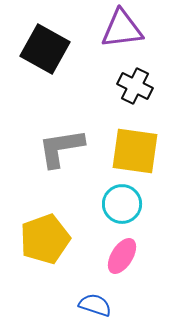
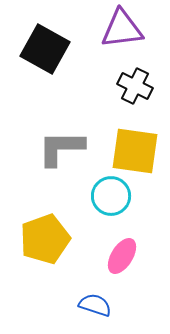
gray L-shape: rotated 9 degrees clockwise
cyan circle: moved 11 px left, 8 px up
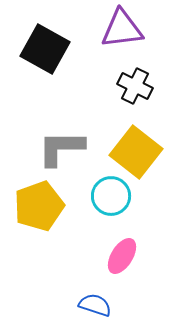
yellow square: moved 1 px right, 1 px down; rotated 30 degrees clockwise
yellow pentagon: moved 6 px left, 33 px up
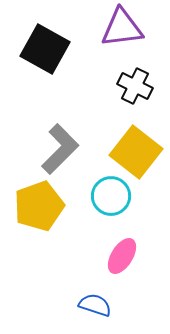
purple triangle: moved 1 px up
gray L-shape: moved 1 px left, 1 px down; rotated 135 degrees clockwise
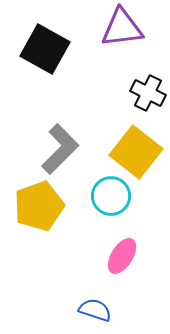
black cross: moved 13 px right, 7 px down
blue semicircle: moved 5 px down
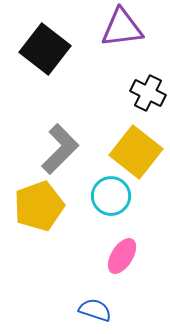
black square: rotated 9 degrees clockwise
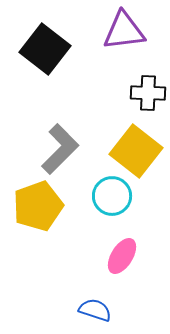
purple triangle: moved 2 px right, 3 px down
black cross: rotated 24 degrees counterclockwise
yellow square: moved 1 px up
cyan circle: moved 1 px right
yellow pentagon: moved 1 px left
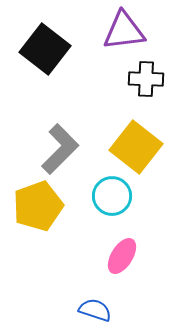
black cross: moved 2 px left, 14 px up
yellow square: moved 4 px up
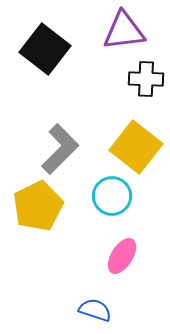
yellow pentagon: rotated 6 degrees counterclockwise
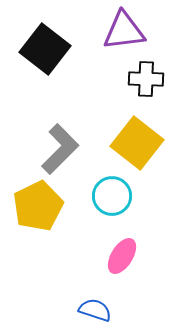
yellow square: moved 1 px right, 4 px up
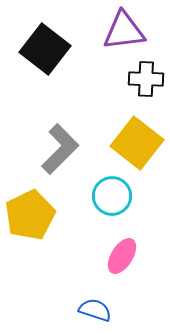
yellow pentagon: moved 8 px left, 9 px down
